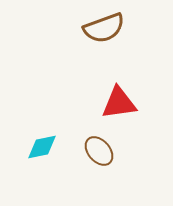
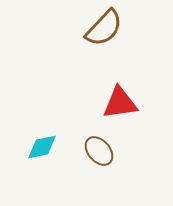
brown semicircle: rotated 27 degrees counterclockwise
red triangle: moved 1 px right
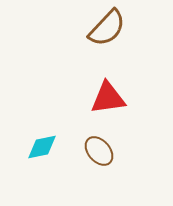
brown semicircle: moved 3 px right
red triangle: moved 12 px left, 5 px up
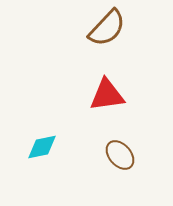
red triangle: moved 1 px left, 3 px up
brown ellipse: moved 21 px right, 4 px down
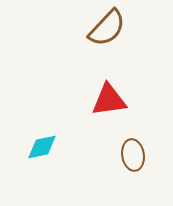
red triangle: moved 2 px right, 5 px down
brown ellipse: moved 13 px right; rotated 32 degrees clockwise
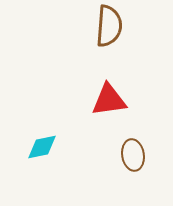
brown semicircle: moved 2 px right, 2 px up; rotated 39 degrees counterclockwise
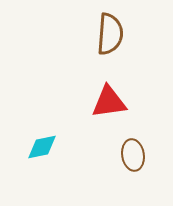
brown semicircle: moved 1 px right, 8 px down
red triangle: moved 2 px down
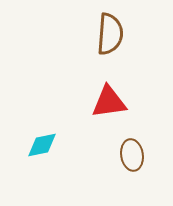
cyan diamond: moved 2 px up
brown ellipse: moved 1 px left
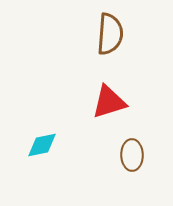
red triangle: rotated 9 degrees counterclockwise
brown ellipse: rotated 8 degrees clockwise
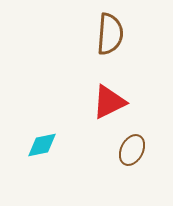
red triangle: rotated 9 degrees counterclockwise
brown ellipse: moved 5 px up; rotated 28 degrees clockwise
